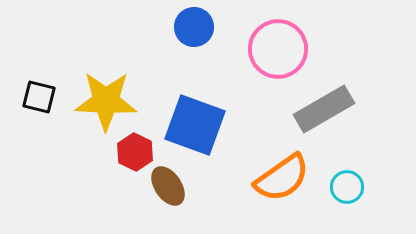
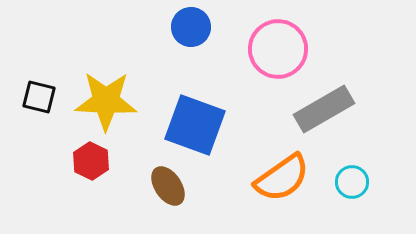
blue circle: moved 3 px left
red hexagon: moved 44 px left, 9 px down
cyan circle: moved 5 px right, 5 px up
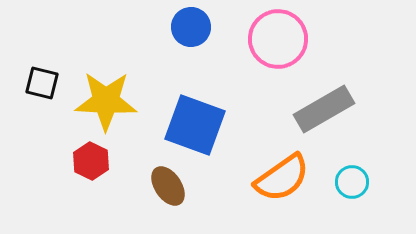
pink circle: moved 10 px up
black square: moved 3 px right, 14 px up
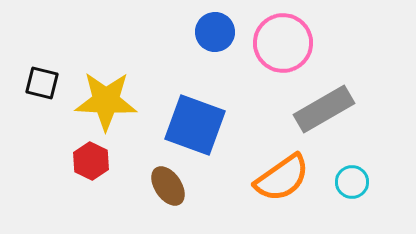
blue circle: moved 24 px right, 5 px down
pink circle: moved 5 px right, 4 px down
